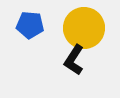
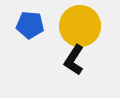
yellow circle: moved 4 px left, 2 px up
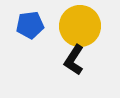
blue pentagon: rotated 12 degrees counterclockwise
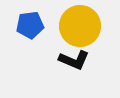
black L-shape: rotated 100 degrees counterclockwise
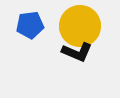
black L-shape: moved 3 px right, 8 px up
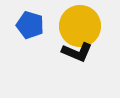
blue pentagon: rotated 24 degrees clockwise
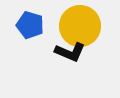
black L-shape: moved 7 px left
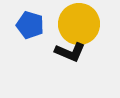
yellow circle: moved 1 px left, 2 px up
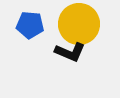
blue pentagon: rotated 12 degrees counterclockwise
